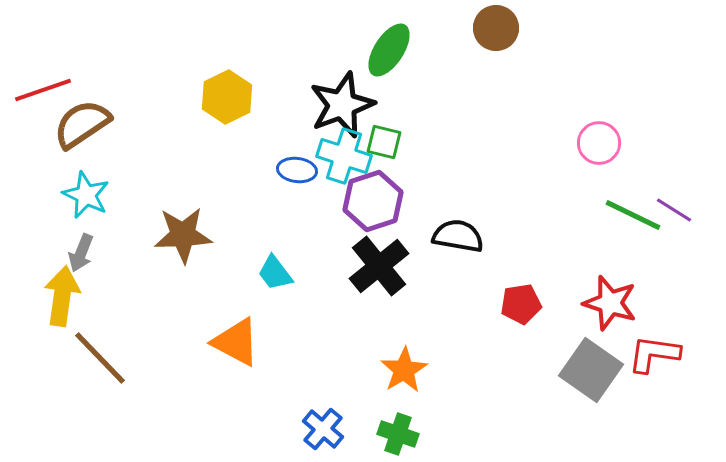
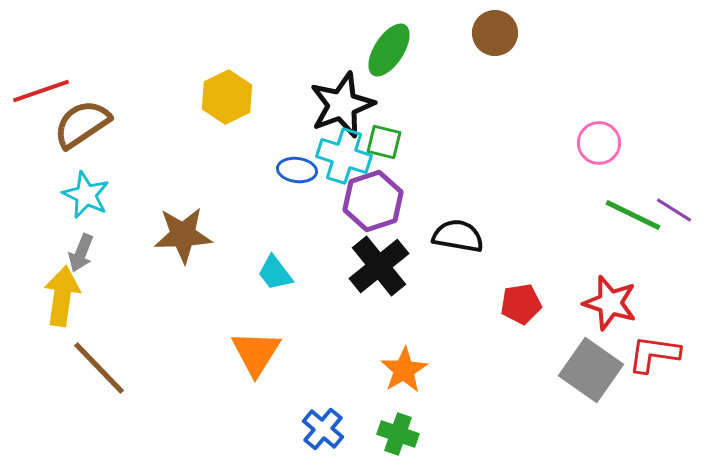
brown circle: moved 1 px left, 5 px down
red line: moved 2 px left, 1 px down
orange triangle: moved 20 px right, 11 px down; rotated 34 degrees clockwise
brown line: moved 1 px left, 10 px down
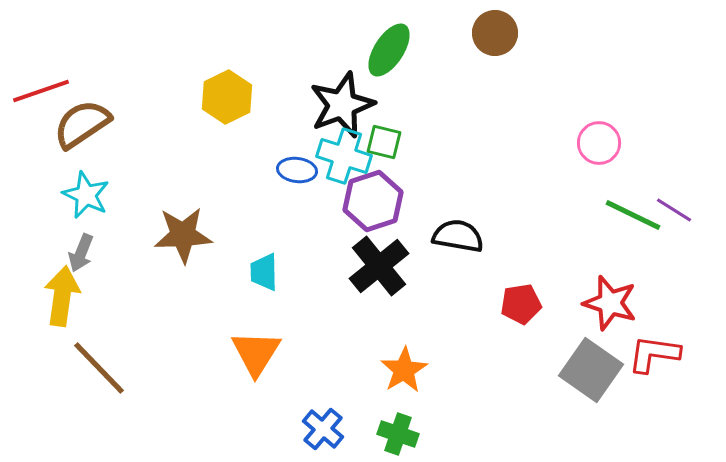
cyan trapezoid: moved 11 px left, 1 px up; rotated 36 degrees clockwise
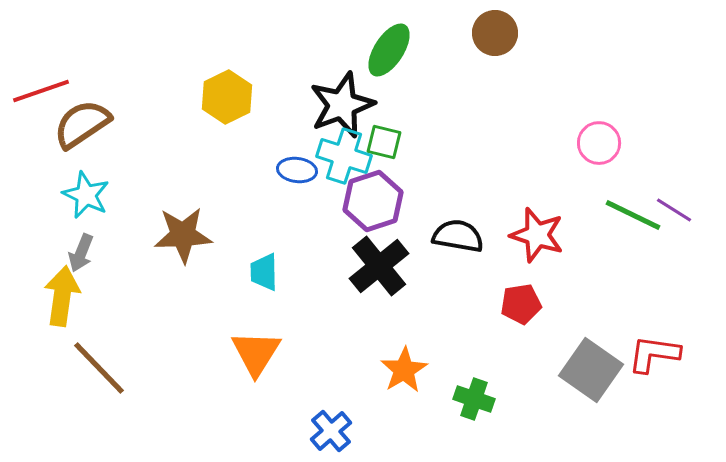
red star: moved 73 px left, 68 px up
blue cross: moved 8 px right, 2 px down; rotated 9 degrees clockwise
green cross: moved 76 px right, 35 px up
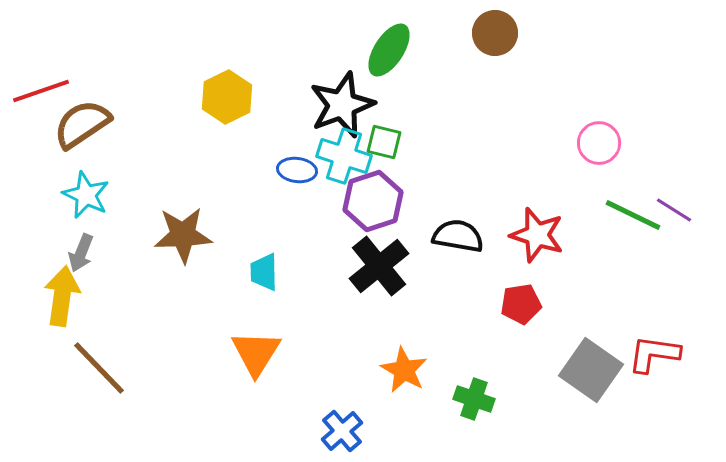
orange star: rotated 12 degrees counterclockwise
blue cross: moved 11 px right
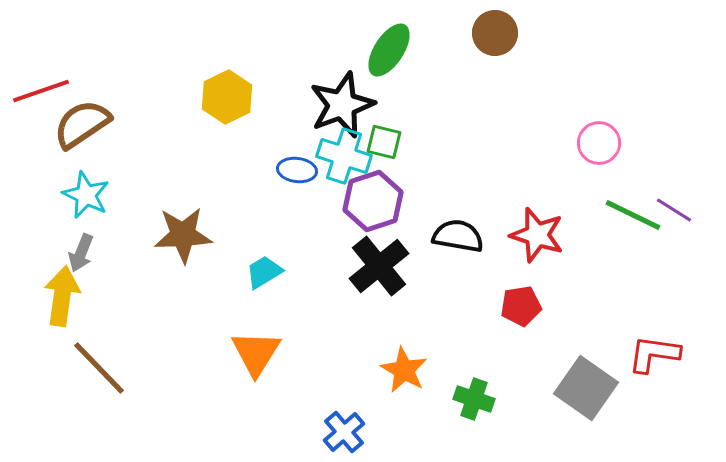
cyan trapezoid: rotated 60 degrees clockwise
red pentagon: moved 2 px down
gray square: moved 5 px left, 18 px down
blue cross: moved 2 px right, 1 px down
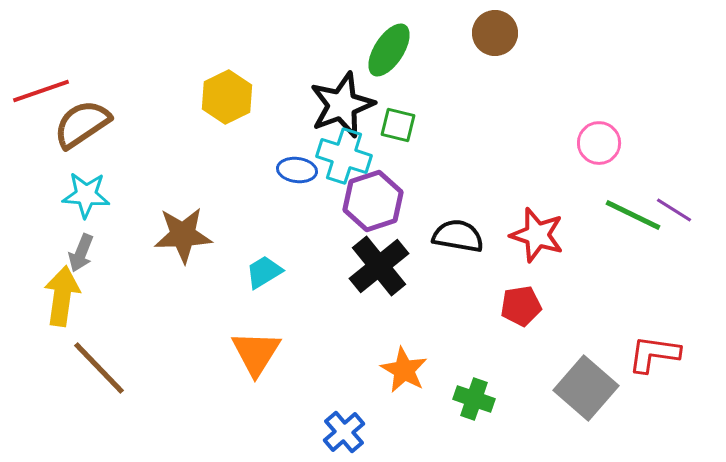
green square: moved 14 px right, 17 px up
cyan star: rotated 21 degrees counterclockwise
gray square: rotated 6 degrees clockwise
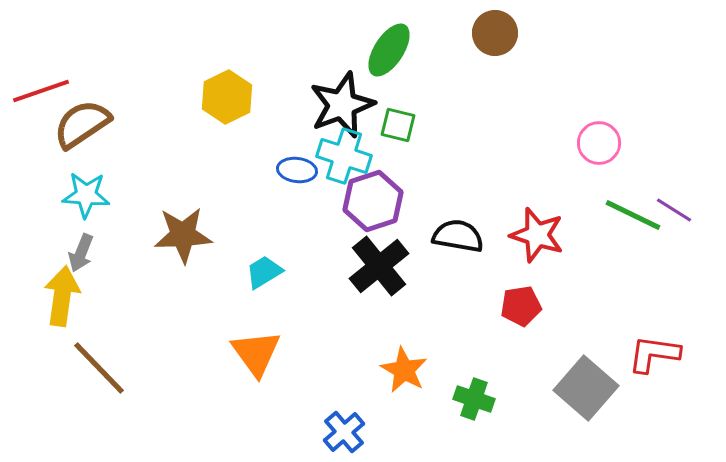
orange triangle: rotated 8 degrees counterclockwise
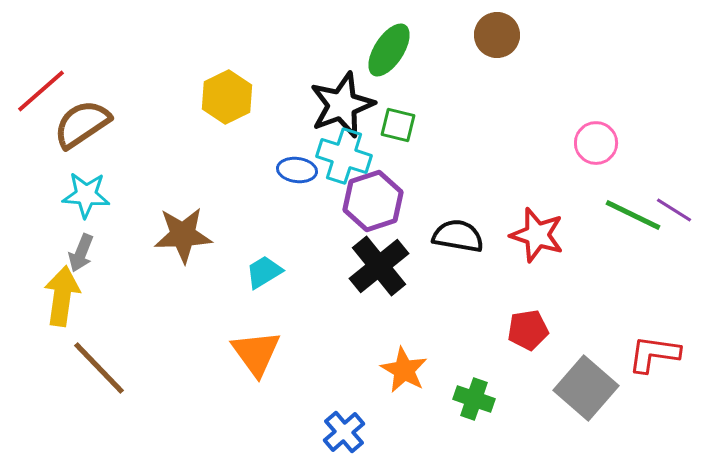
brown circle: moved 2 px right, 2 px down
red line: rotated 22 degrees counterclockwise
pink circle: moved 3 px left
red pentagon: moved 7 px right, 24 px down
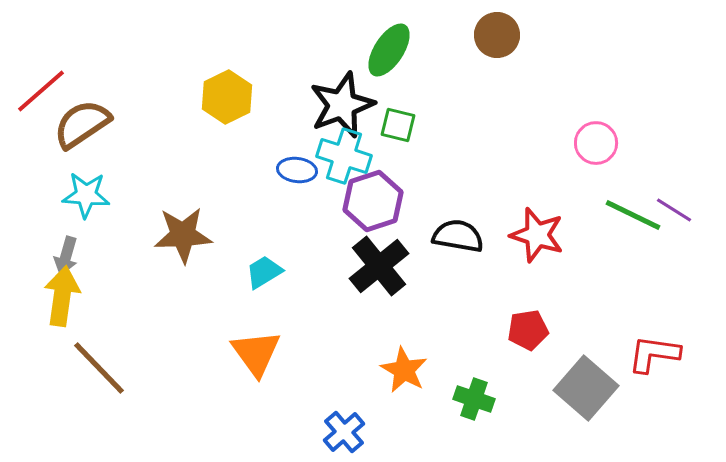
gray arrow: moved 15 px left, 3 px down; rotated 6 degrees counterclockwise
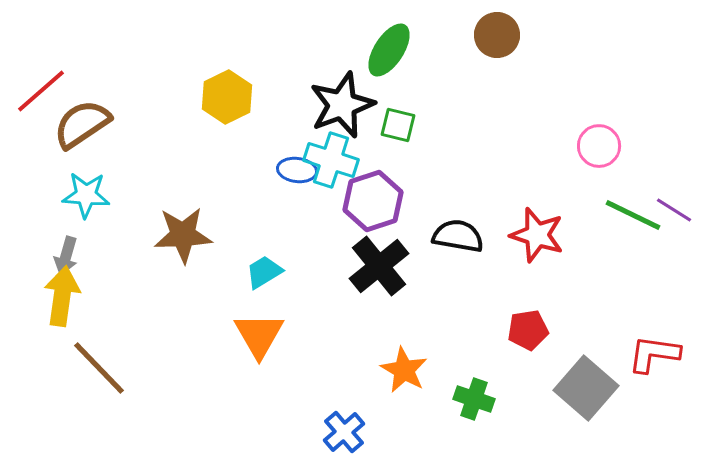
pink circle: moved 3 px right, 3 px down
cyan cross: moved 13 px left, 4 px down
orange triangle: moved 3 px right, 18 px up; rotated 6 degrees clockwise
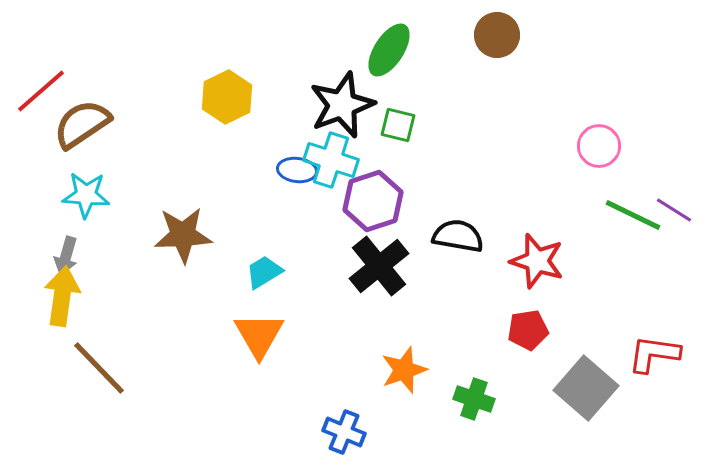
red star: moved 26 px down
orange star: rotated 24 degrees clockwise
blue cross: rotated 27 degrees counterclockwise
